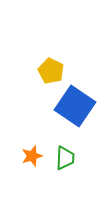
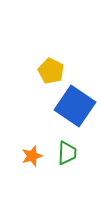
green trapezoid: moved 2 px right, 5 px up
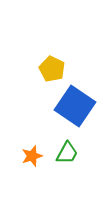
yellow pentagon: moved 1 px right, 2 px up
green trapezoid: rotated 25 degrees clockwise
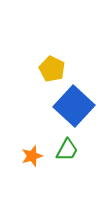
blue square: moved 1 px left; rotated 9 degrees clockwise
green trapezoid: moved 3 px up
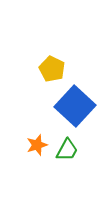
blue square: moved 1 px right
orange star: moved 5 px right, 11 px up
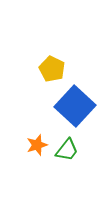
green trapezoid: rotated 10 degrees clockwise
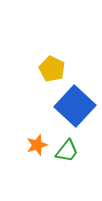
green trapezoid: moved 1 px down
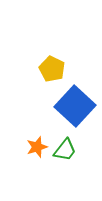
orange star: moved 2 px down
green trapezoid: moved 2 px left, 1 px up
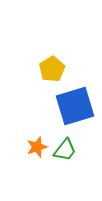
yellow pentagon: rotated 15 degrees clockwise
blue square: rotated 30 degrees clockwise
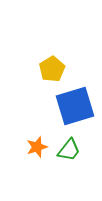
green trapezoid: moved 4 px right
